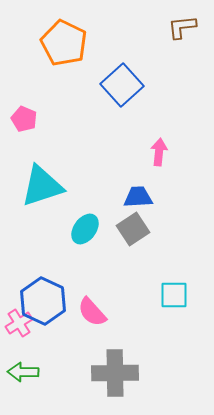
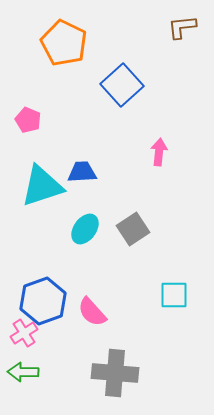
pink pentagon: moved 4 px right, 1 px down
blue trapezoid: moved 56 px left, 25 px up
blue hexagon: rotated 15 degrees clockwise
pink cross: moved 5 px right, 10 px down
gray cross: rotated 6 degrees clockwise
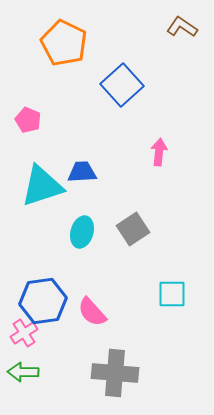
brown L-shape: rotated 40 degrees clockwise
cyan ellipse: moved 3 px left, 3 px down; rotated 20 degrees counterclockwise
cyan square: moved 2 px left, 1 px up
blue hexagon: rotated 12 degrees clockwise
